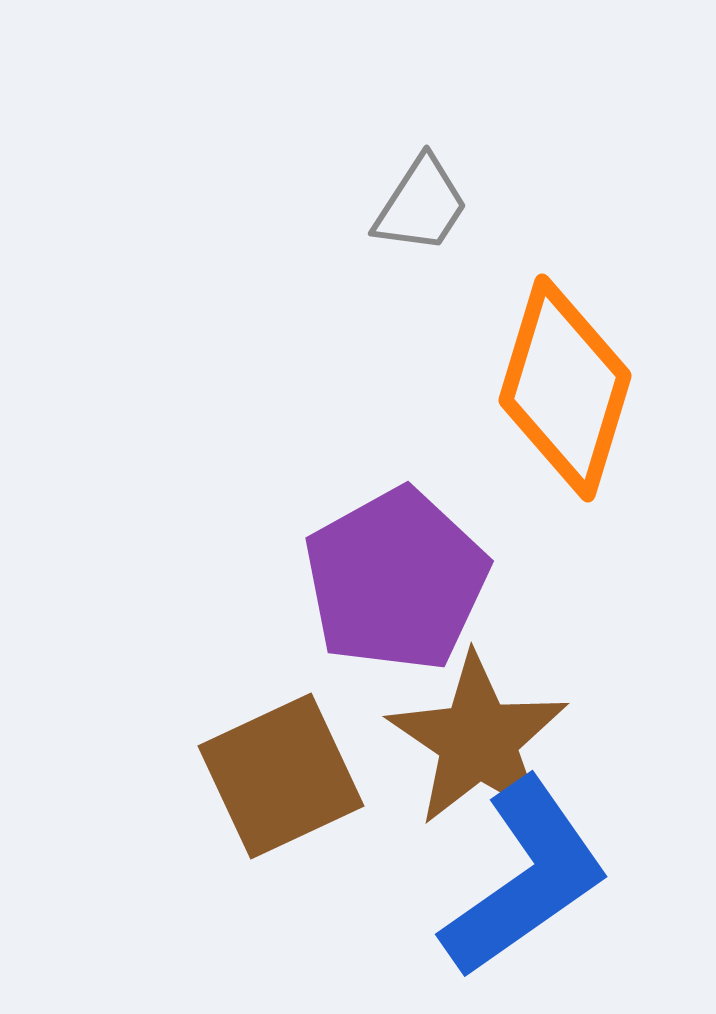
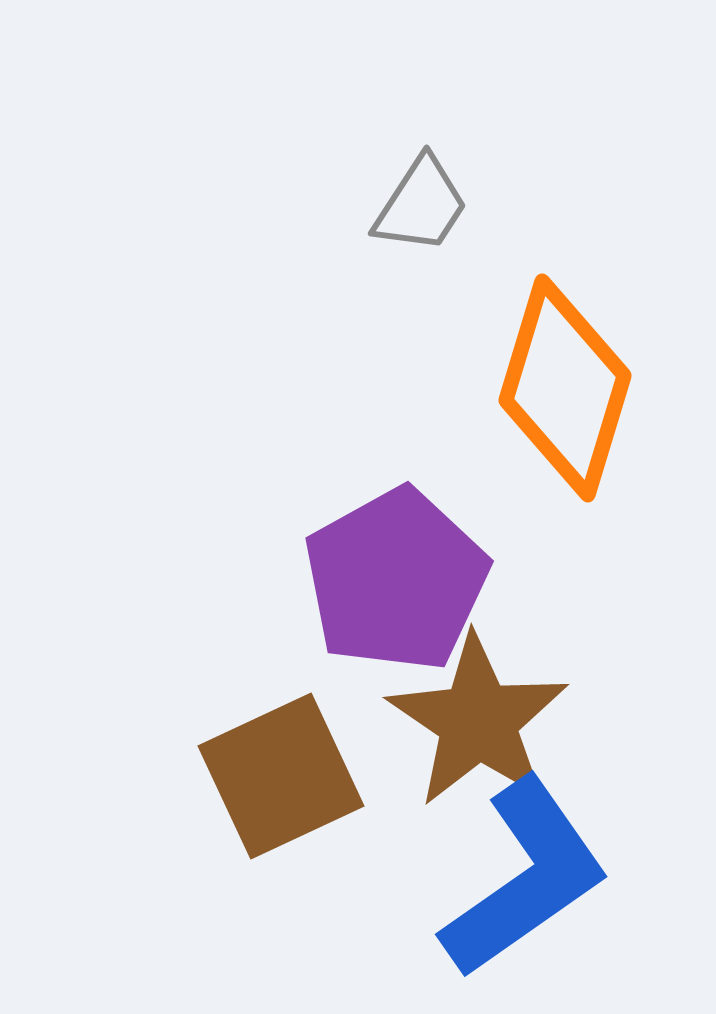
brown star: moved 19 px up
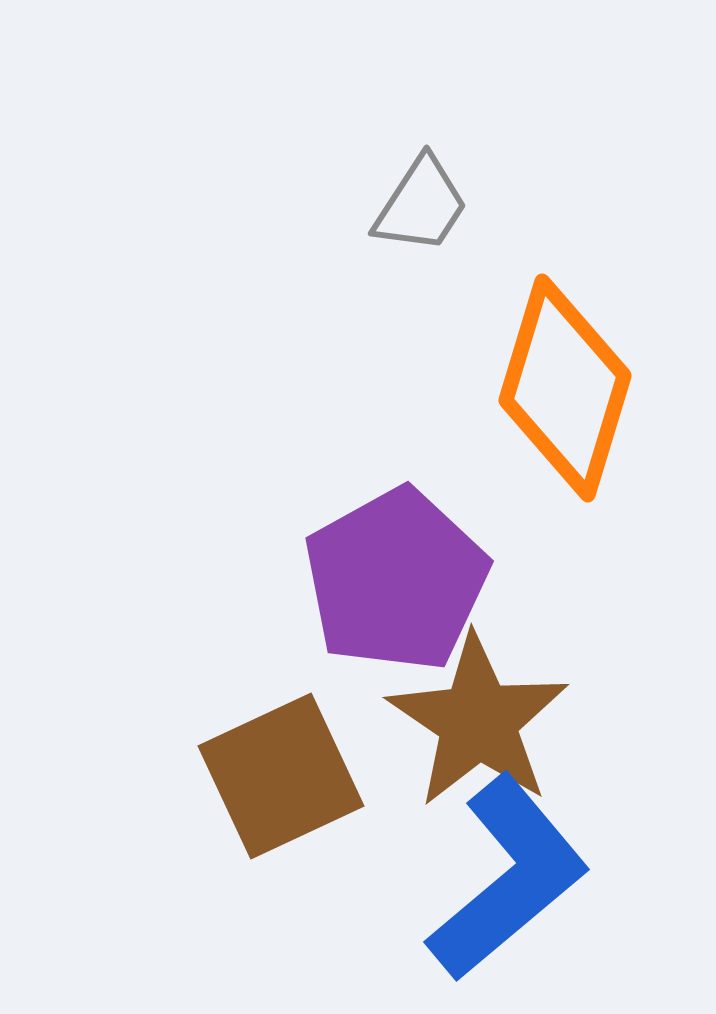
blue L-shape: moved 17 px left; rotated 5 degrees counterclockwise
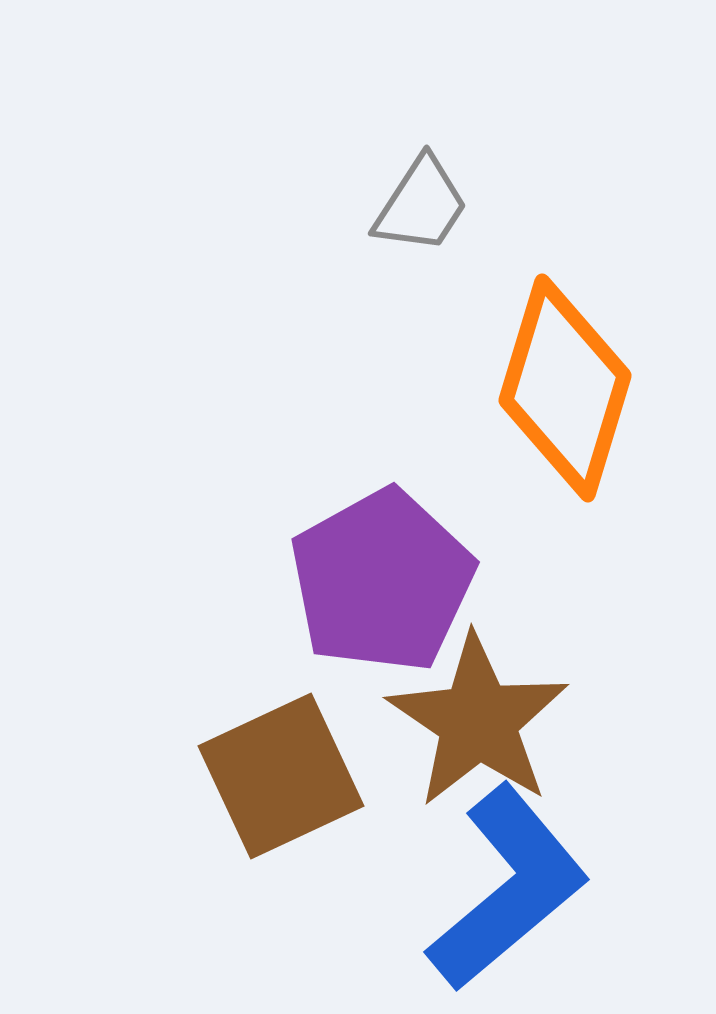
purple pentagon: moved 14 px left, 1 px down
blue L-shape: moved 10 px down
